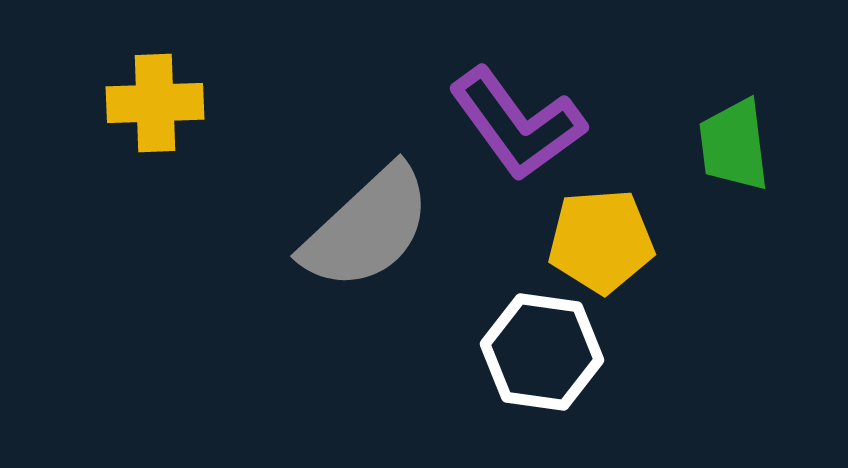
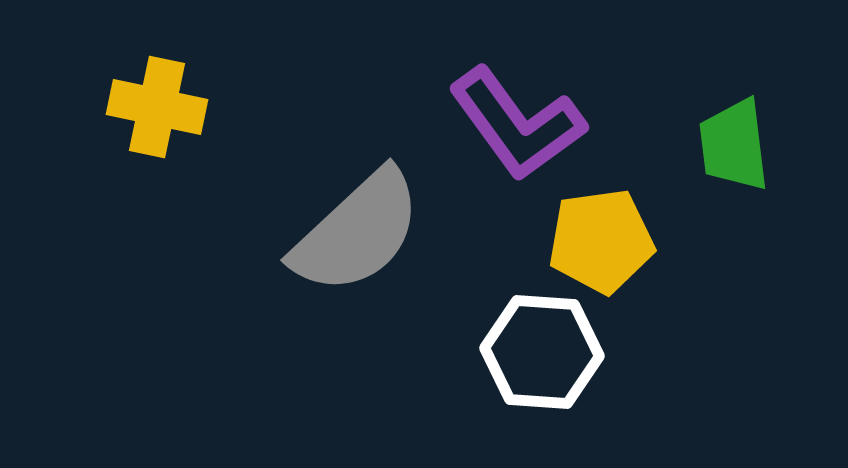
yellow cross: moved 2 px right, 4 px down; rotated 14 degrees clockwise
gray semicircle: moved 10 px left, 4 px down
yellow pentagon: rotated 4 degrees counterclockwise
white hexagon: rotated 4 degrees counterclockwise
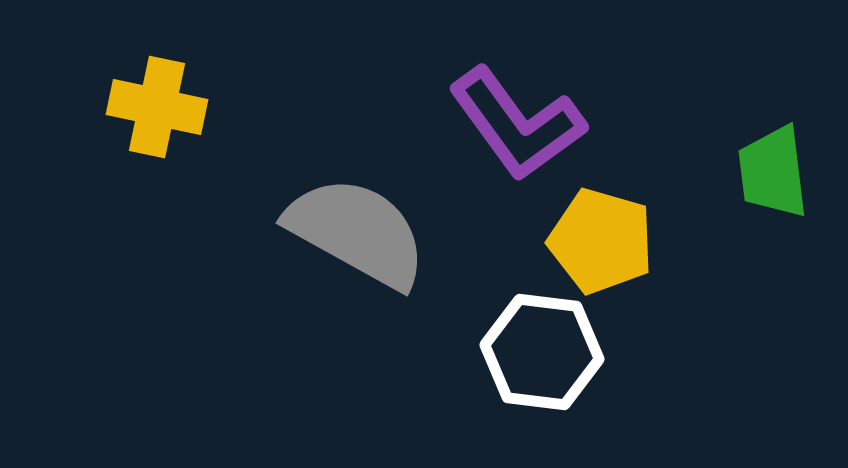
green trapezoid: moved 39 px right, 27 px down
gray semicircle: rotated 108 degrees counterclockwise
yellow pentagon: rotated 24 degrees clockwise
white hexagon: rotated 3 degrees clockwise
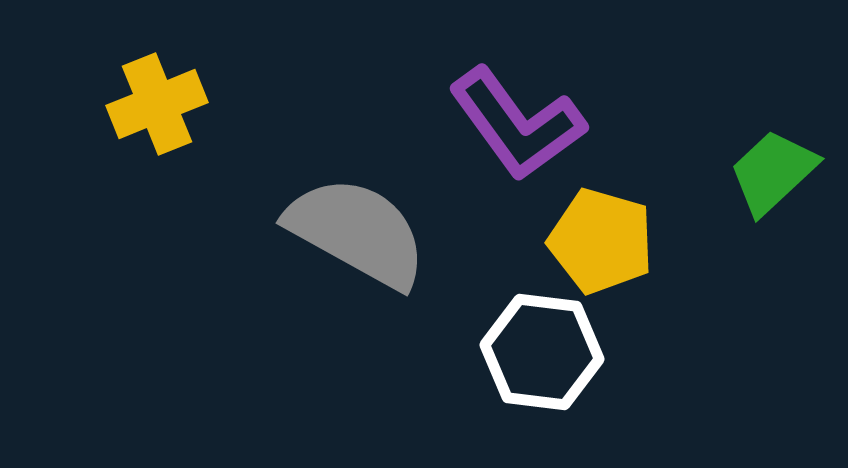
yellow cross: moved 3 px up; rotated 34 degrees counterclockwise
green trapezoid: rotated 54 degrees clockwise
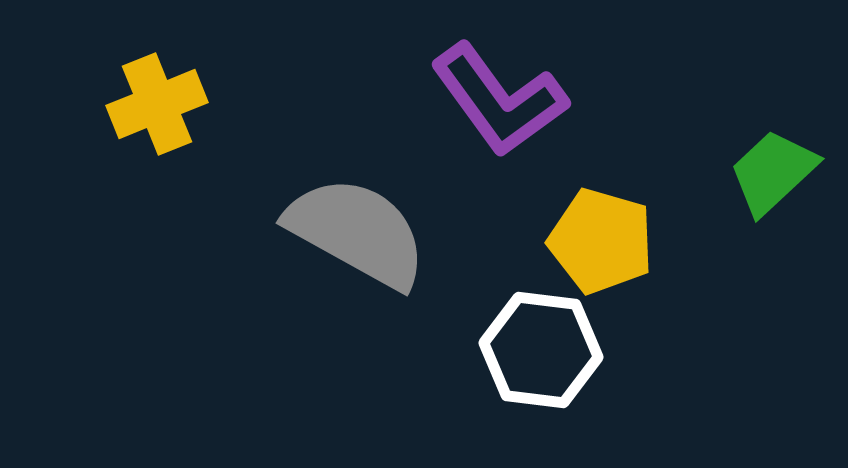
purple L-shape: moved 18 px left, 24 px up
white hexagon: moved 1 px left, 2 px up
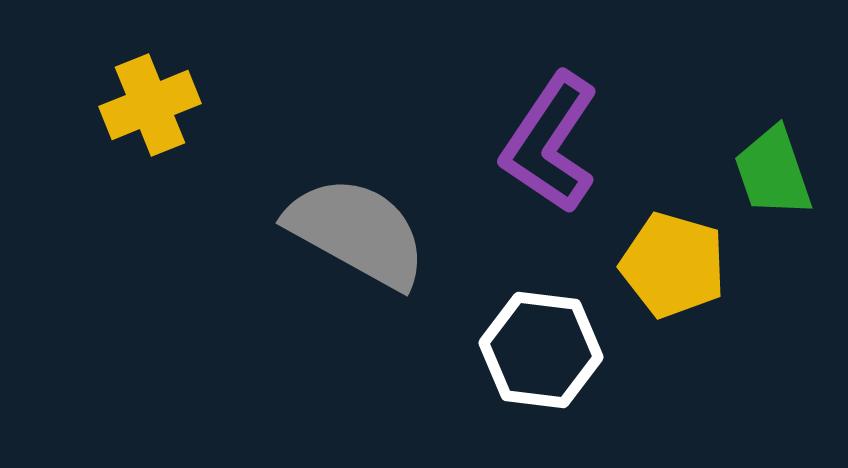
purple L-shape: moved 51 px right, 43 px down; rotated 70 degrees clockwise
yellow cross: moved 7 px left, 1 px down
green trapezoid: rotated 66 degrees counterclockwise
yellow pentagon: moved 72 px right, 24 px down
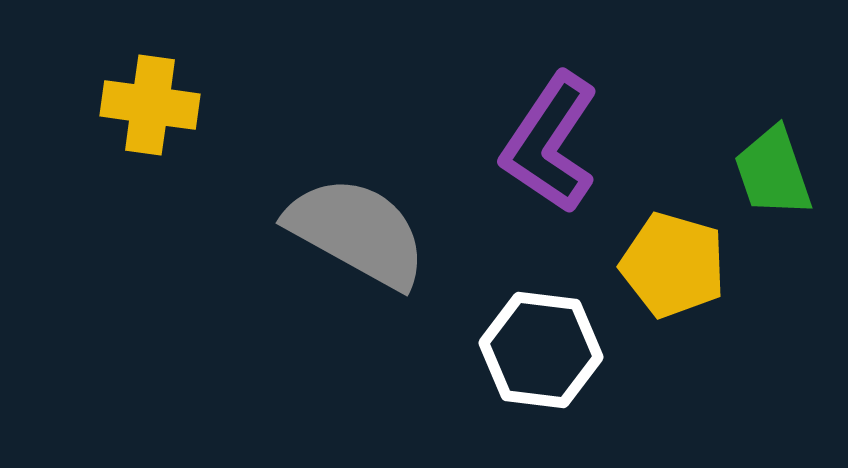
yellow cross: rotated 30 degrees clockwise
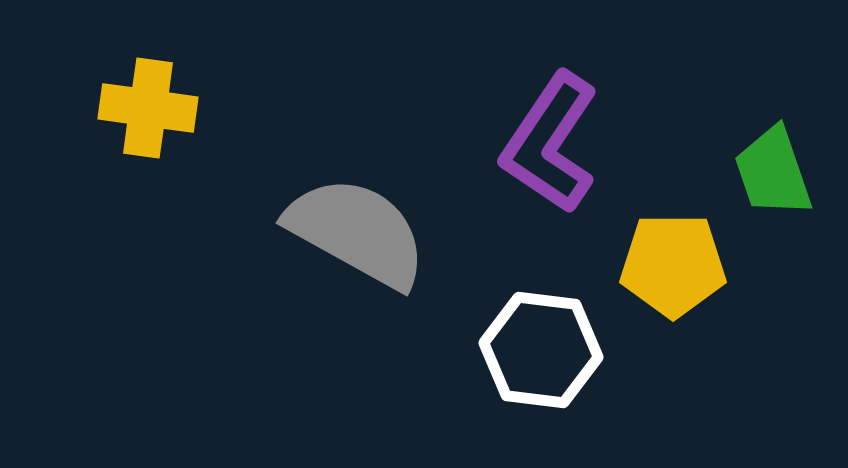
yellow cross: moved 2 px left, 3 px down
yellow pentagon: rotated 16 degrees counterclockwise
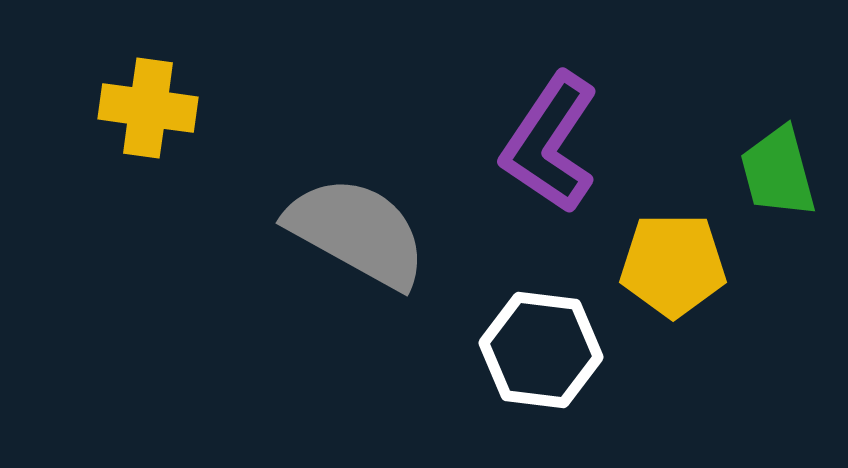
green trapezoid: moved 5 px right; rotated 4 degrees clockwise
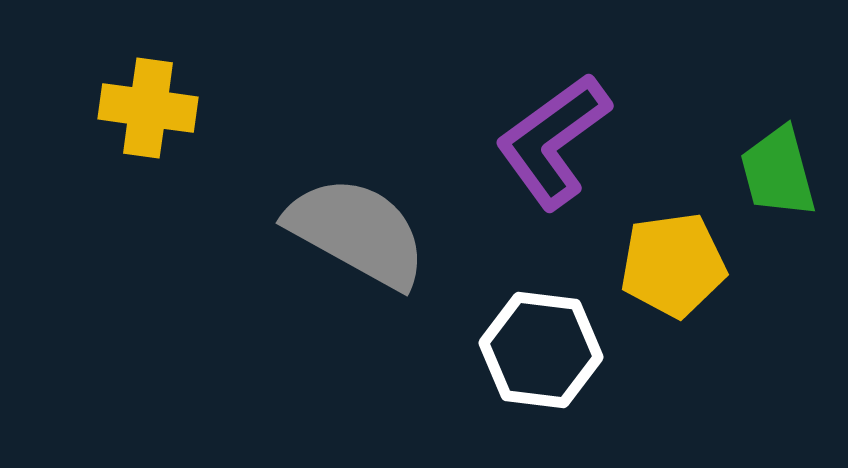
purple L-shape: moved 3 px right, 2 px up; rotated 20 degrees clockwise
yellow pentagon: rotated 8 degrees counterclockwise
